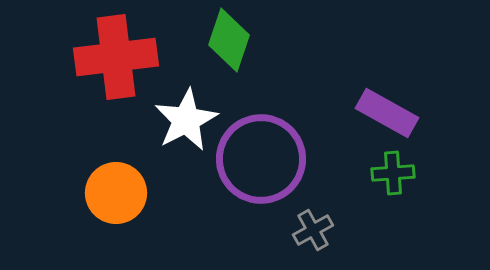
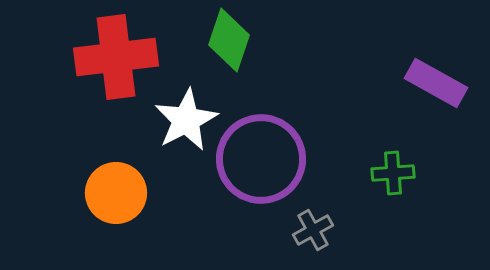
purple rectangle: moved 49 px right, 30 px up
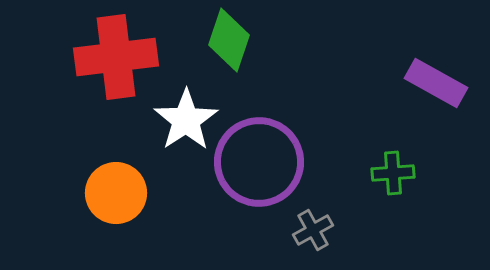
white star: rotated 6 degrees counterclockwise
purple circle: moved 2 px left, 3 px down
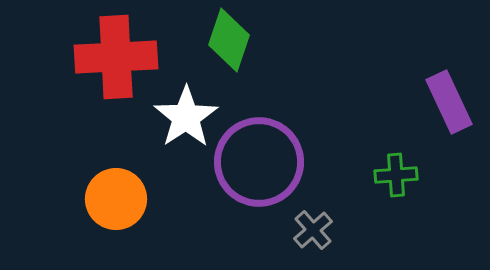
red cross: rotated 4 degrees clockwise
purple rectangle: moved 13 px right, 19 px down; rotated 36 degrees clockwise
white star: moved 3 px up
green cross: moved 3 px right, 2 px down
orange circle: moved 6 px down
gray cross: rotated 12 degrees counterclockwise
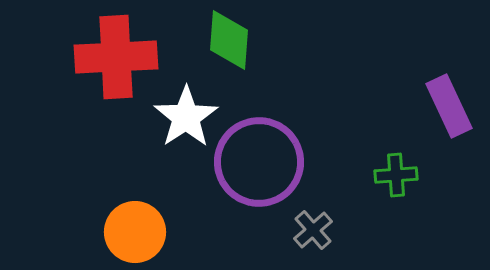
green diamond: rotated 14 degrees counterclockwise
purple rectangle: moved 4 px down
orange circle: moved 19 px right, 33 px down
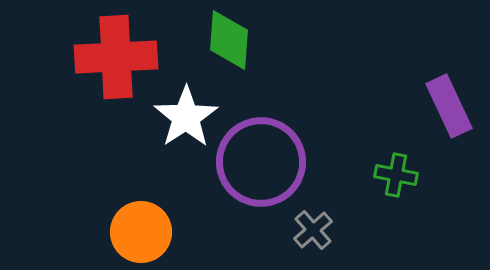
purple circle: moved 2 px right
green cross: rotated 15 degrees clockwise
orange circle: moved 6 px right
